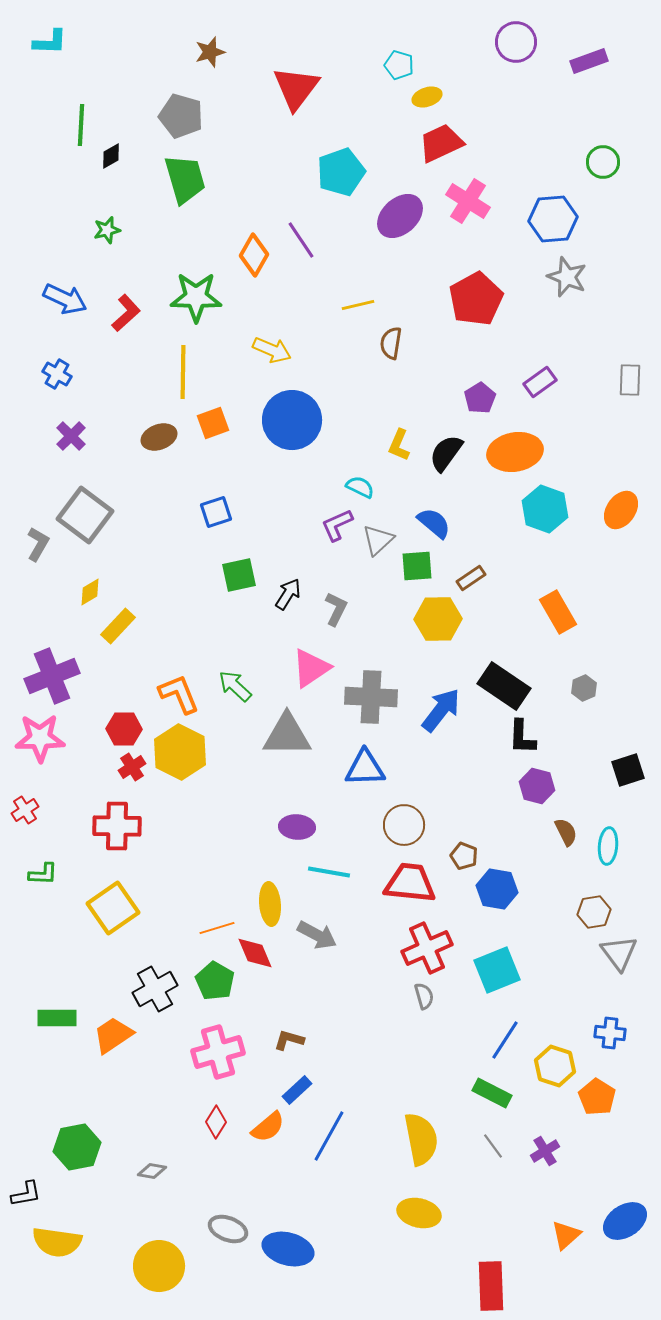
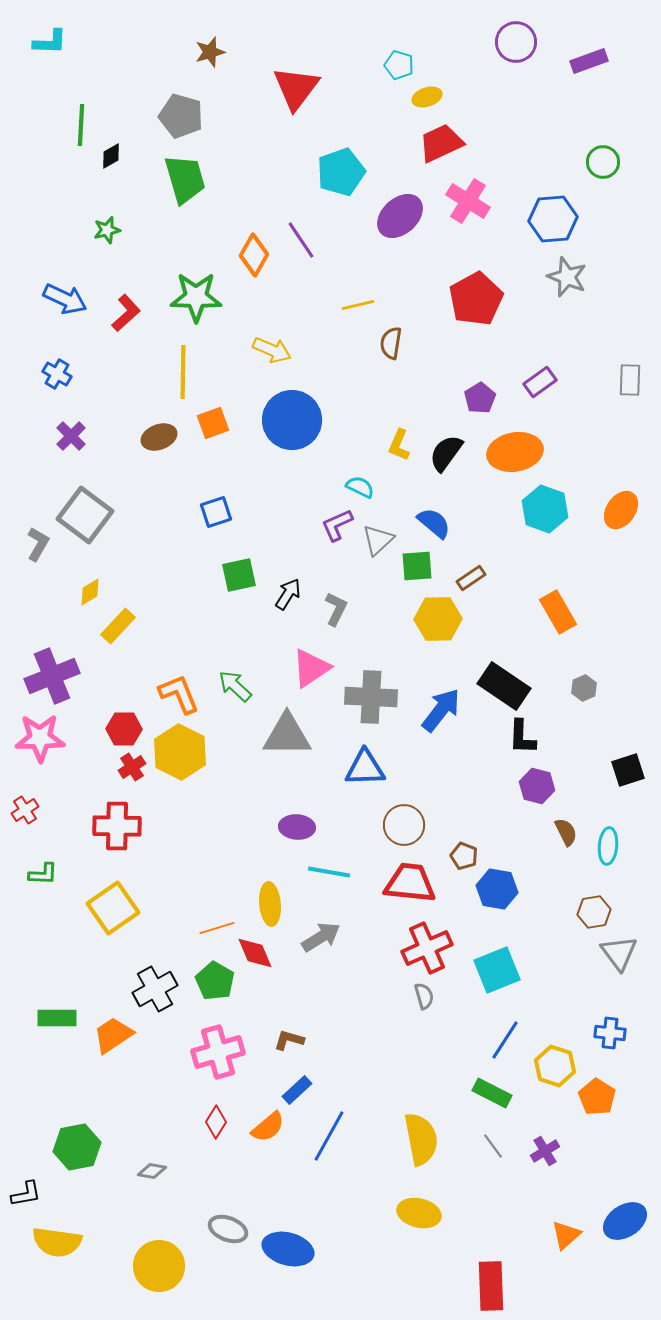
gray arrow at (317, 935): moved 4 px right, 2 px down; rotated 60 degrees counterclockwise
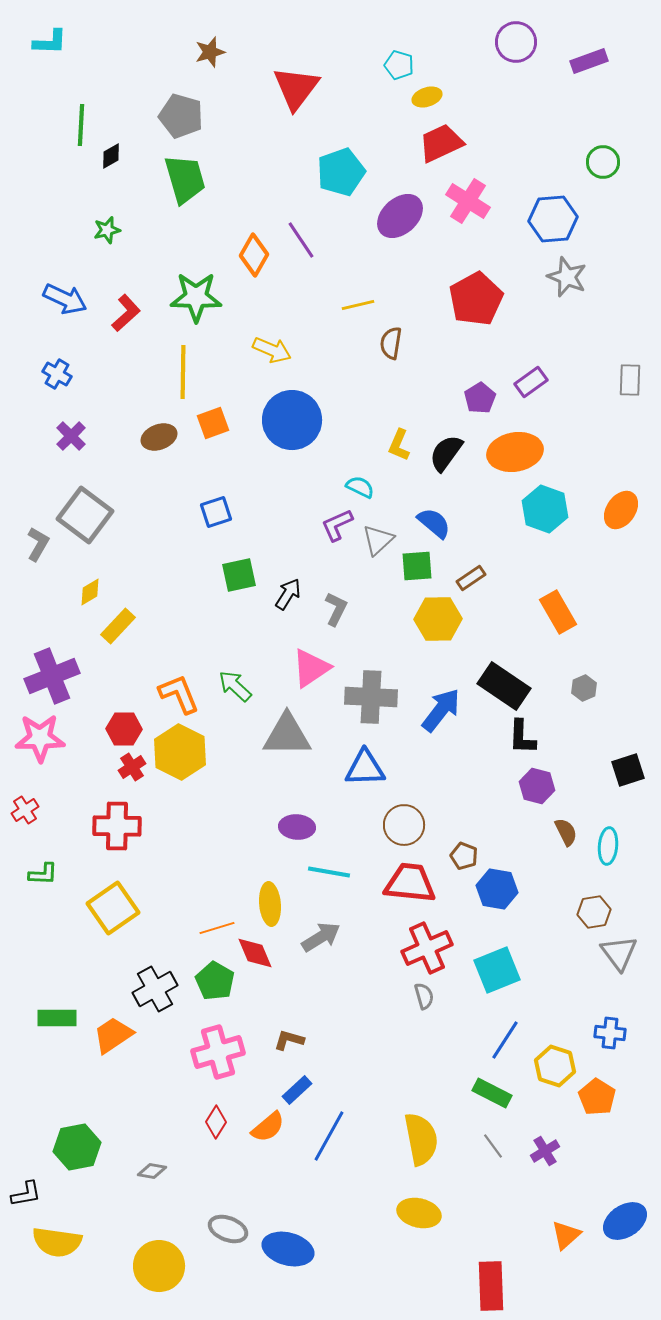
purple rectangle at (540, 382): moved 9 px left
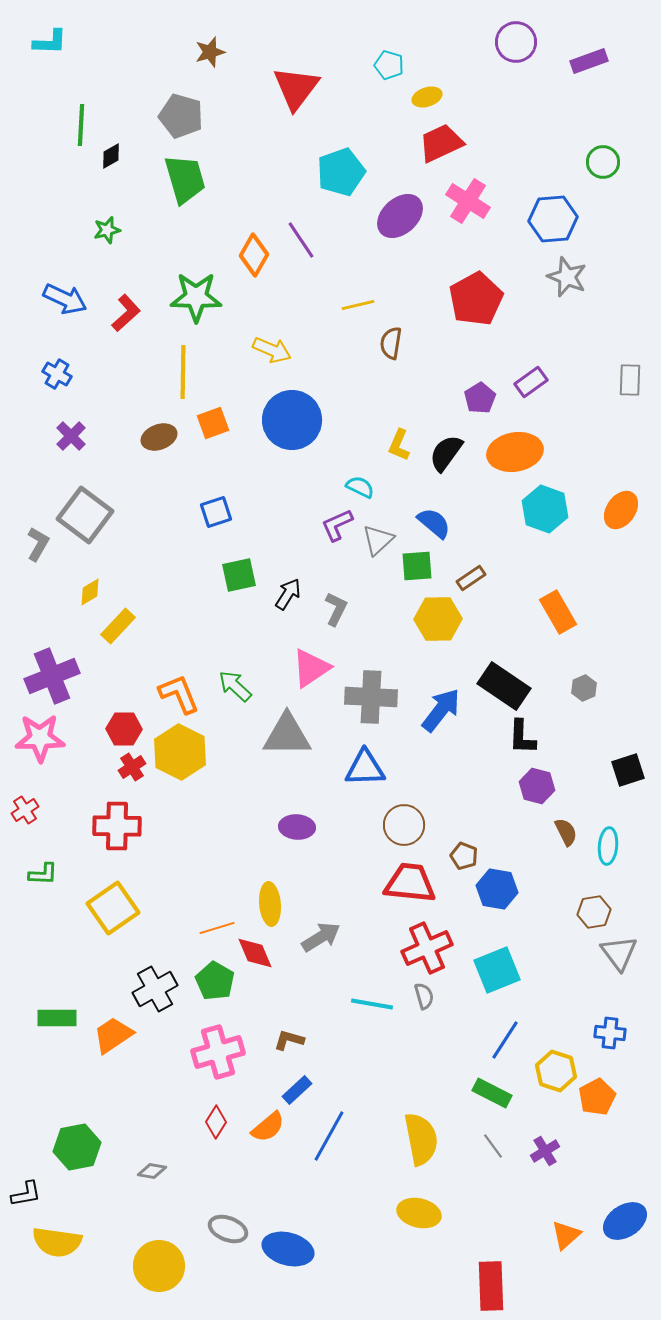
cyan pentagon at (399, 65): moved 10 px left
cyan line at (329, 872): moved 43 px right, 132 px down
yellow hexagon at (555, 1066): moved 1 px right, 5 px down
orange pentagon at (597, 1097): rotated 12 degrees clockwise
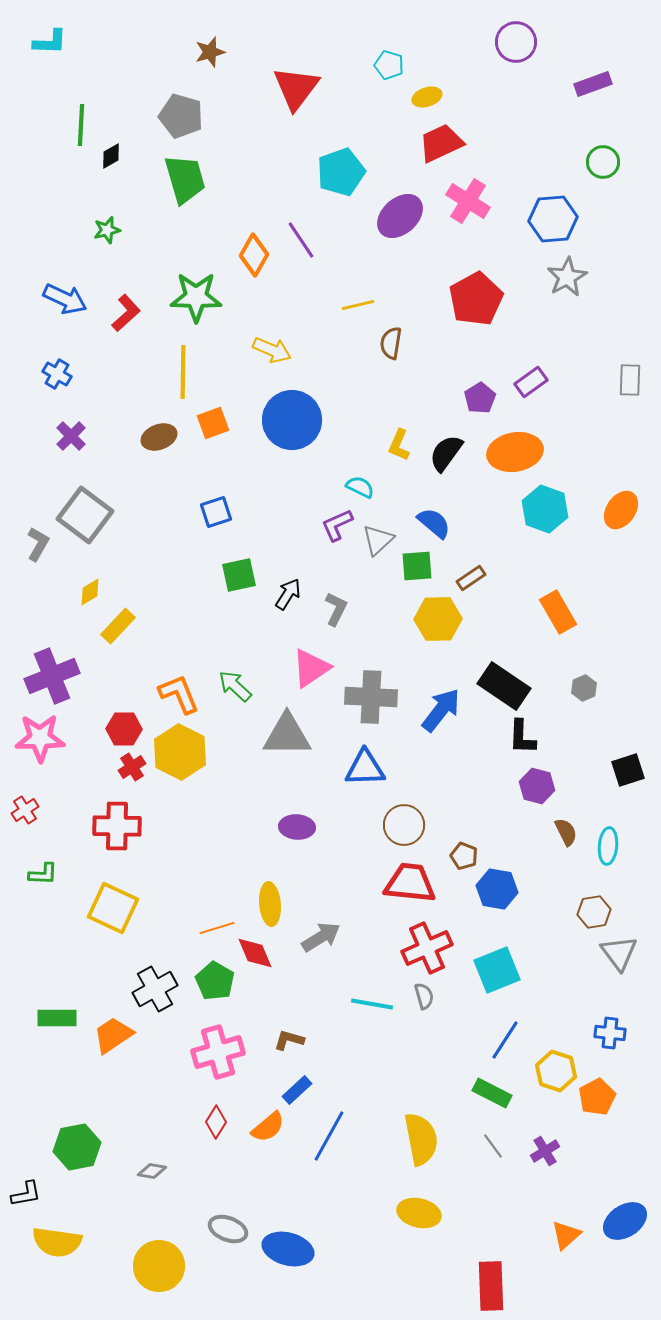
purple rectangle at (589, 61): moved 4 px right, 23 px down
gray star at (567, 277): rotated 21 degrees clockwise
yellow square at (113, 908): rotated 30 degrees counterclockwise
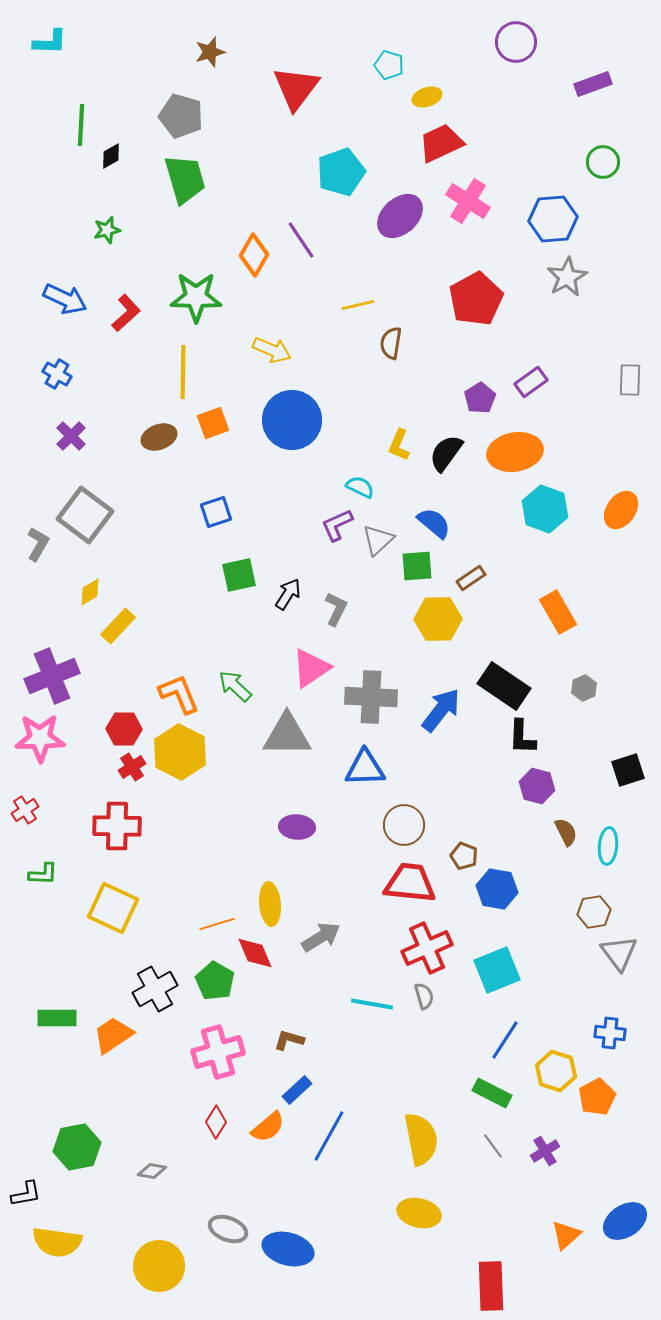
orange line at (217, 928): moved 4 px up
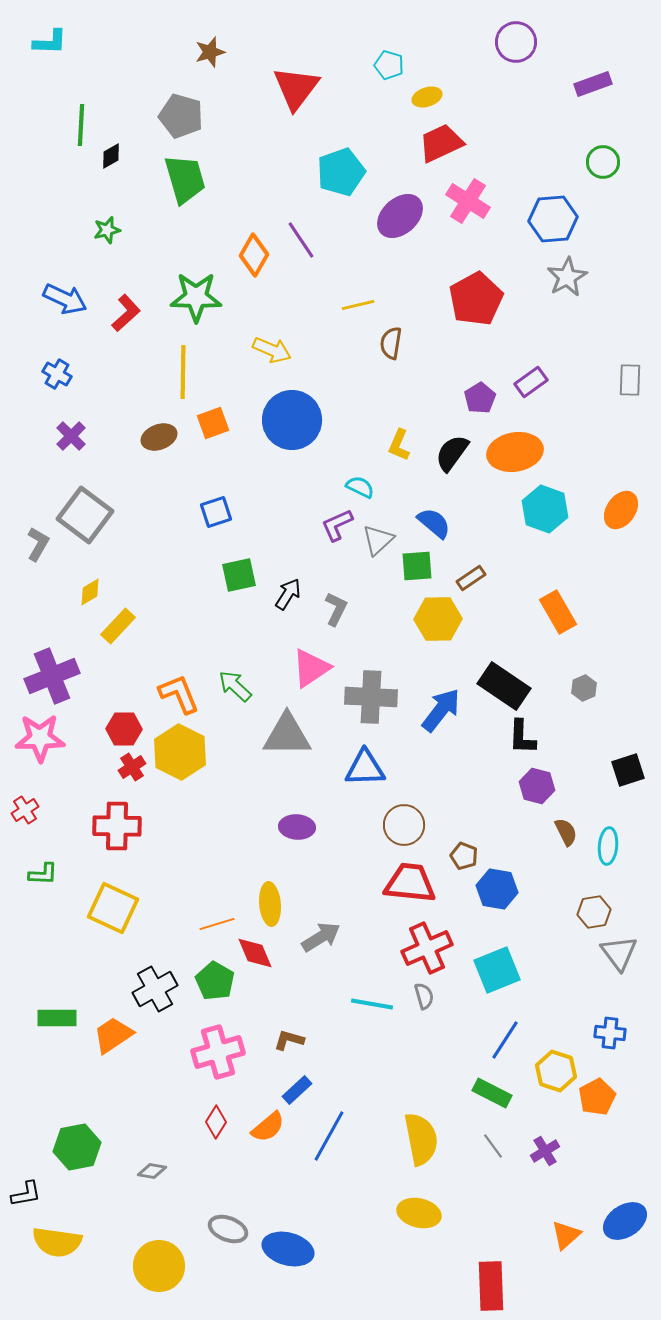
black semicircle at (446, 453): moved 6 px right
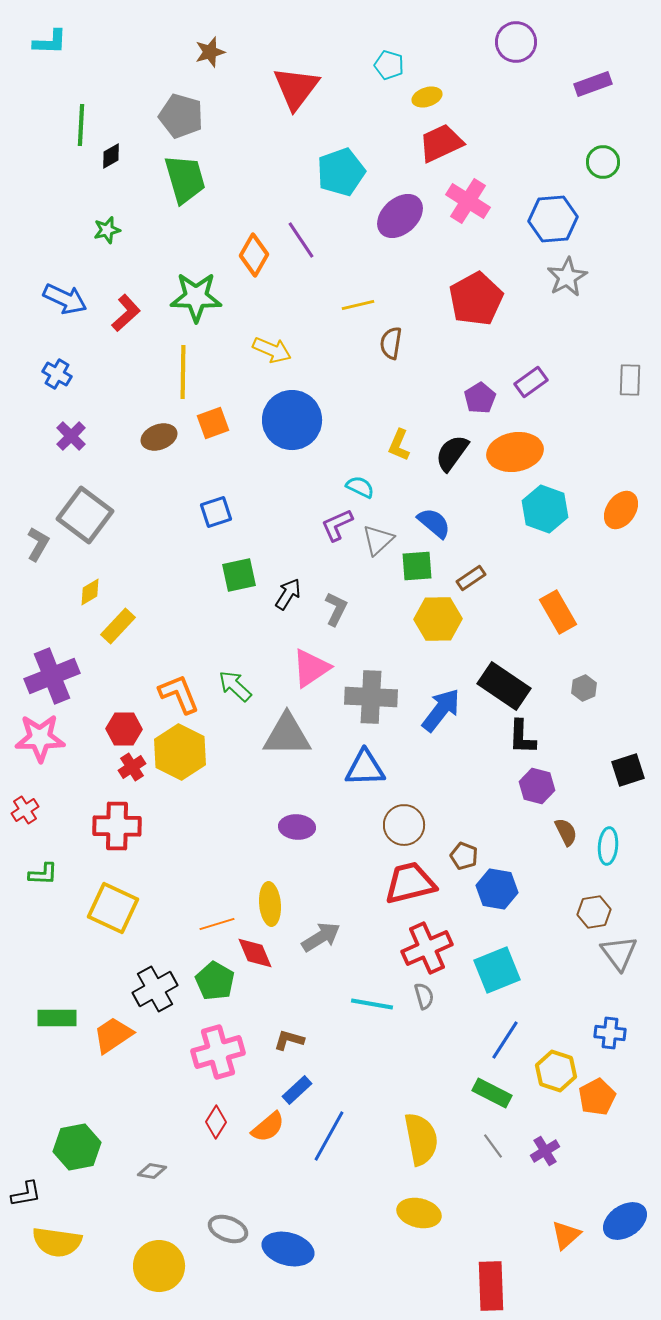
red trapezoid at (410, 883): rotated 20 degrees counterclockwise
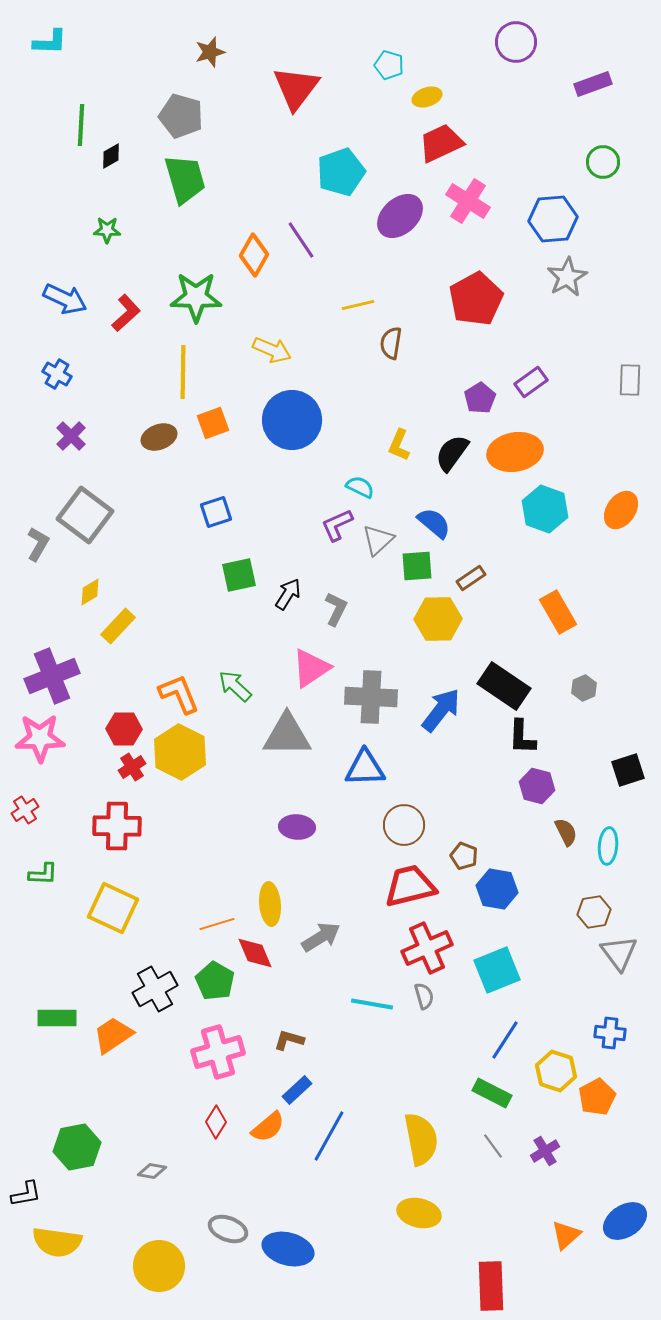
green star at (107, 230): rotated 16 degrees clockwise
red trapezoid at (410, 883): moved 3 px down
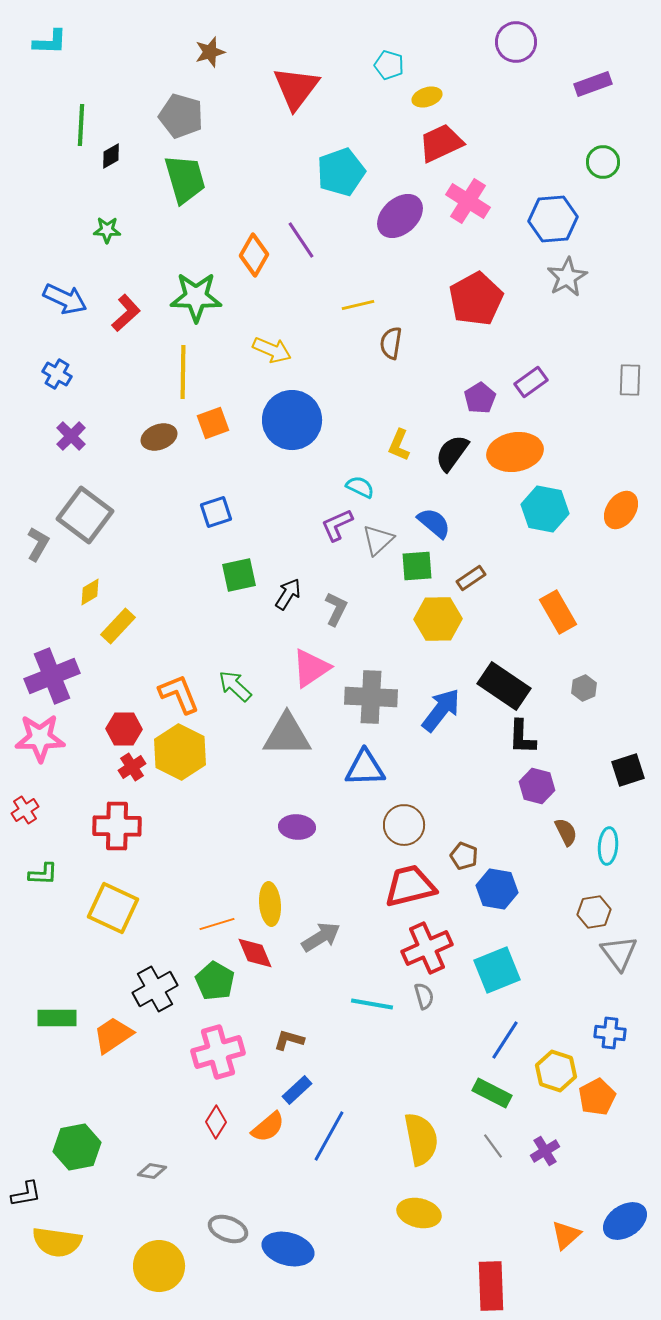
cyan hexagon at (545, 509): rotated 9 degrees counterclockwise
